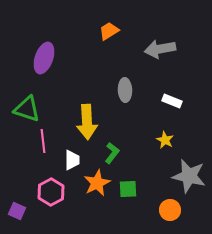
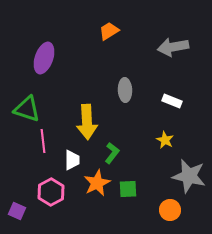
gray arrow: moved 13 px right, 2 px up
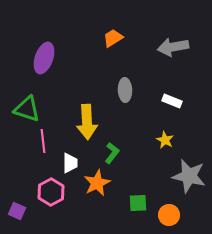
orange trapezoid: moved 4 px right, 7 px down
white trapezoid: moved 2 px left, 3 px down
green square: moved 10 px right, 14 px down
orange circle: moved 1 px left, 5 px down
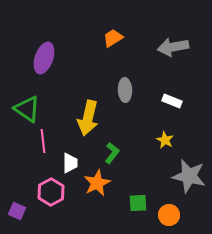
green triangle: rotated 16 degrees clockwise
yellow arrow: moved 1 px right, 4 px up; rotated 16 degrees clockwise
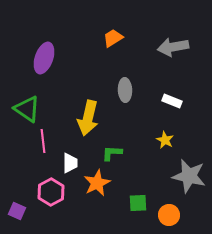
green L-shape: rotated 125 degrees counterclockwise
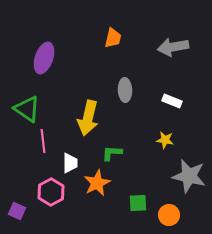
orange trapezoid: rotated 135 degrees clockwise
yellow star: rotated 18 degrees counterclockwise
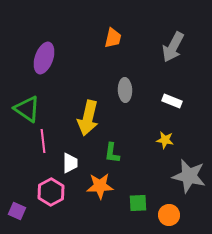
gray arrow: rotated 52 degrees counterclockwise
green L-shape: rotated 85 degrees counterclockwise
orange star: moved 3 px right, 3 px down; rotated 24 degrees clockwise
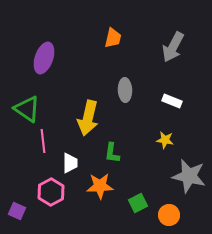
green square: rotated 24 degrees counterclockwise
